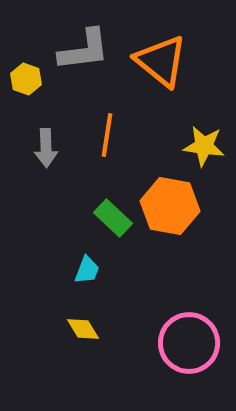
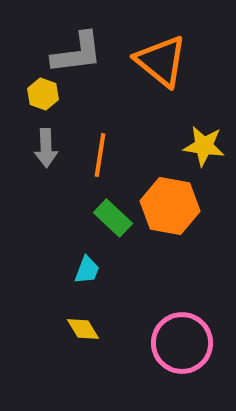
gray L-shape: moved 7 px left, 3 px down
yellow hexagon: moved 17 px right, 15 px down
orange line: moved 7 px left, 20 px down
pink circle: moved 7 px left
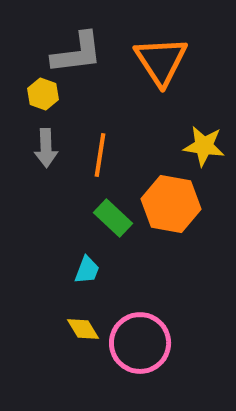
orange triangle: rotated 18 degrees clockwise
orange hexagon: moved 1 px right, 2 px up
pink circle: moved 42 px left
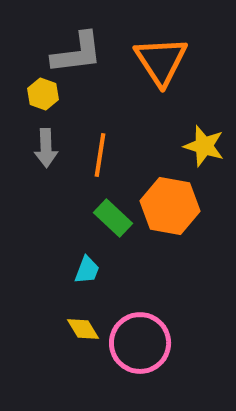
yellow star: rotated 9 degrees clockwise
orange hexagon: moved 1 px left, 2 px down
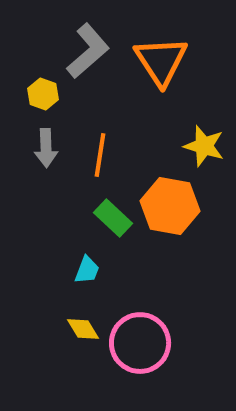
gray L-shape: moved 11 px right, 2 px up; rotated 34 degrees counterclockwise
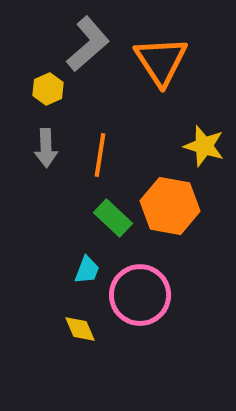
gray L-shape: moved 7 px up
yellow hexagon: moved 5 px right, 5 px up; rotated 16 degrees clockwise
yellow diamond: moved 3 px left; rotated 8 degrees clockwise
pink circle: moved 48 px up
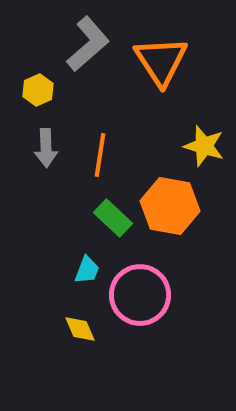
yellow hexagon: moved 10 px left, 1 px down
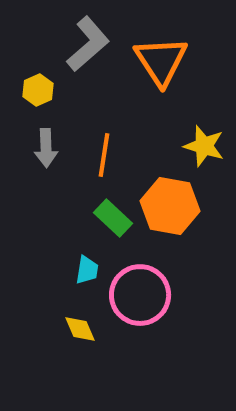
orange line: moved 4 px right
cyan trapezoid: rotated 12 degrees counterclockwise
